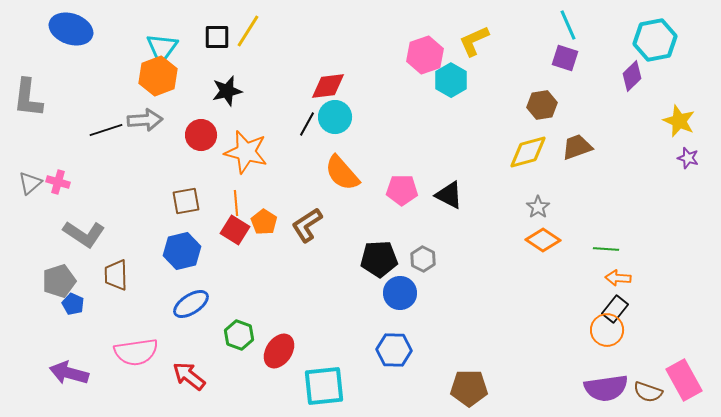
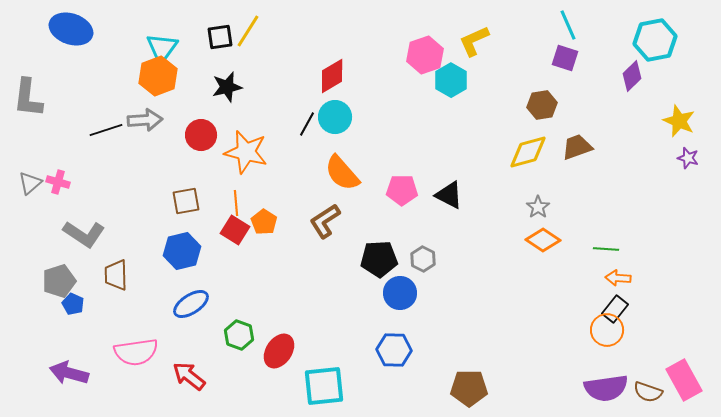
black square at (217, 37): moved 3 px right; rotated 8 degrees counterclockwise
red diamond at (328, 86): moved 4 px right, 10 px up; rotated 24 degrees counterclockwise
black star at (227, 91): moved 4 px up
brown L-shape at (307, 225): moved 18 px right, 4 px up
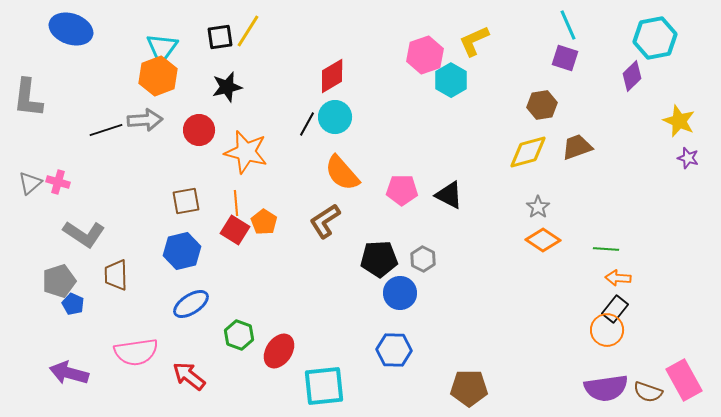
cyan hexagon at (655, 40): moved 2 px up
red circle at (201, 135): moved 2 px left, 5 px up
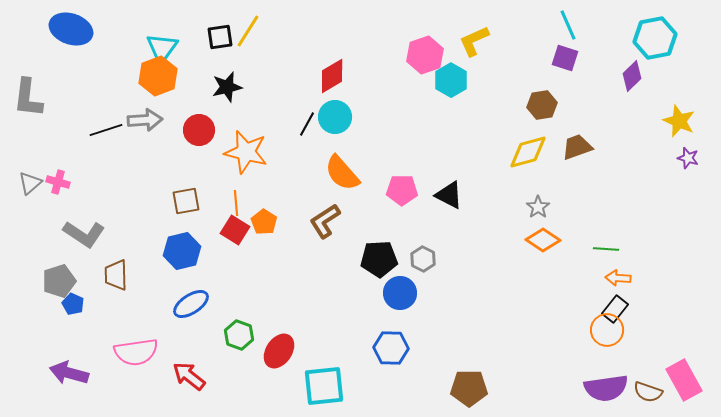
blue hexagon at (394, 350): moved 3 px left, 2 px up
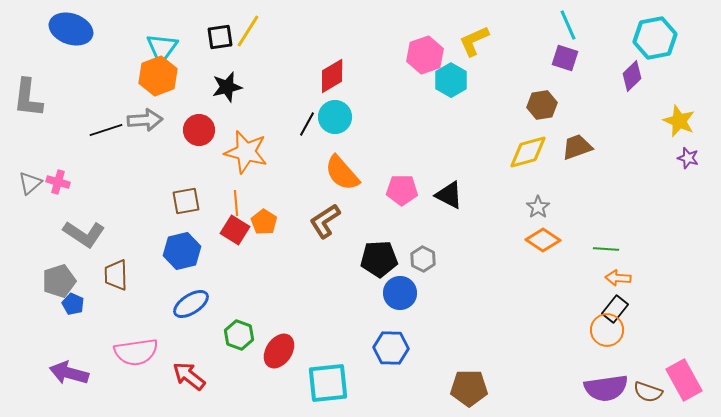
cyan square at (324, 386): moved 4 px right, 3 px up
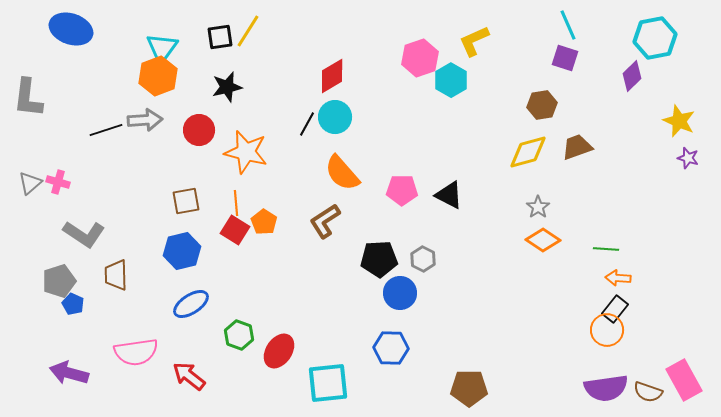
pink hexagon at (425, 55): moved 5 px left, 3 px down
